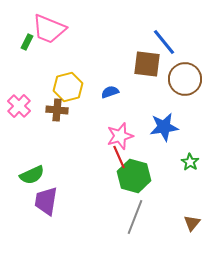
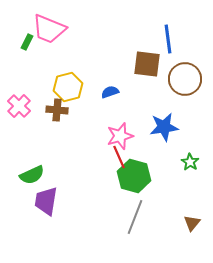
blue line: moved 4 px right, 3 px up; rotated 32 degrees clockwise
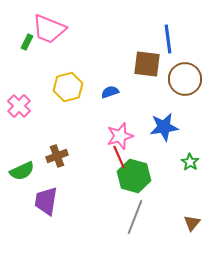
brown cross: moved 46 px down; rotated 25 degrees counterclockwise
green semicircle: moved 10 px left, 4 px up
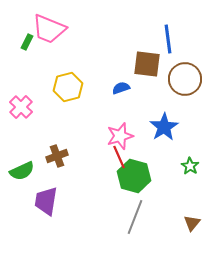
blue semicircle: moved 11 px right, 4 px up
pink cross: moved 2 px right, 1 px down
blue star: rotated 24 degrees counterclockwise
green star: moved 4 px down
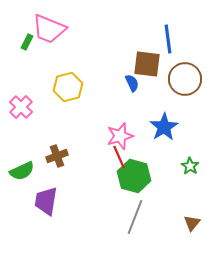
blue semicircle: moved 11 px right, 5 px up; rotated 84 degrees clockwise
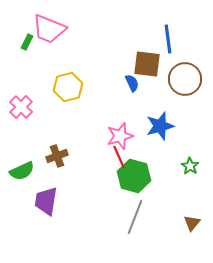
blue star: moved 4 px left, 1 px up; rotated 16 degrees clockwise
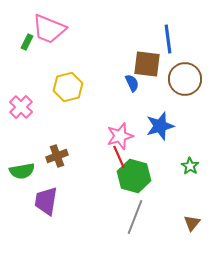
green semicircle: rotated 15 degrees clockwise
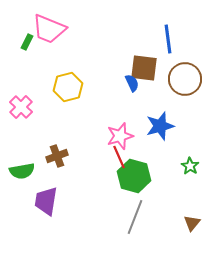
brown square: moved 3 px left, 4 px down
